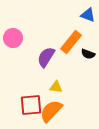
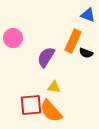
orange rectangle: moved 2 px right, 1 px up; rotated 15 degrees counterclockwise
black semicircle: moved 2 px left, 1 px up
yellow triangle: moved 2 px left
orange semicircle: rotated 85 degrees counterclockwise
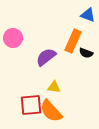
purple semicircle: rotated 20 degrees clockwise
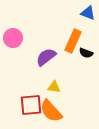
blue triangle: moved 2 px up
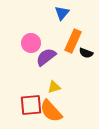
blue triangle: moved 26 px left; rotated 49 degrees clockwise
pink circle: moved 18 px right, 5 px down
yellow triangle: rotated 24 degrees counterclockwise
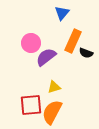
orange semicircle: moved 1 px right, 1 px down; rotated 70 degrees clockwise
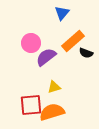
orange rectangle: rotated 25 degrees clockwise
orange semicircle: rotated 45 degrees clockwise
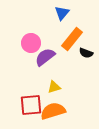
orange rectangle: moved 1 px left, 2 px up; rotated 10 degrees counterclockwise
purple semicircle: moved 1 px left
orange semicircle: moved 1 px right, 1 px up
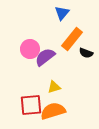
pink circle: moved 1 px left, 6 px down
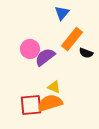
yellow triangle: rotated 40 degrees clockwise
orange semicircle: moved 3 px left, 8 px up
